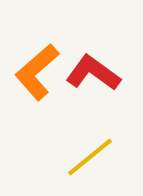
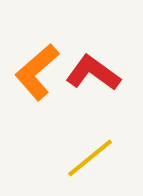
yellow line: moved 1 px down
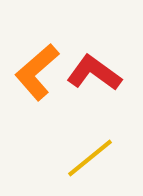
red L-shape: moved 1 px right
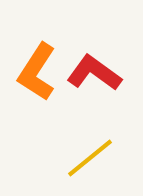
orange L-shape: rotated 16 degrees counterclockwise
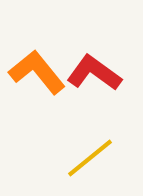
orange L-shape: rotated 108 degrees clockwise
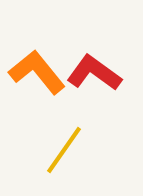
yellow line: moved 26 px left, 8 px up; rotated 16 degrees counterclockwise
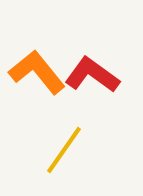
red L-shape: moved 2 px left, 2 px down
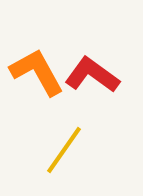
orange L-shape: rotated 10 degrees clockwise
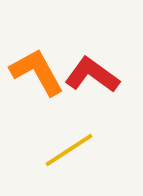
yellow line: moved 5 px right; rotated 22 degrees clockwise
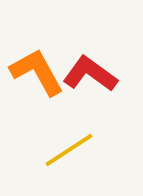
red L-shape: moved 2 px left, 1 px up
